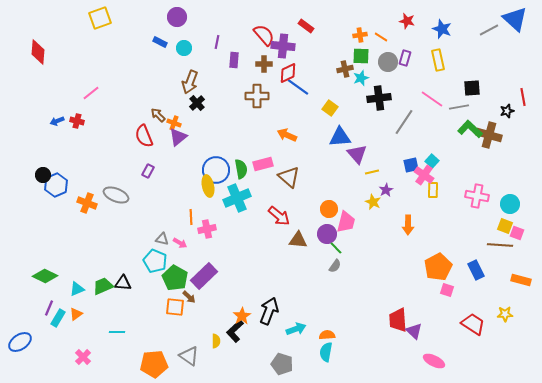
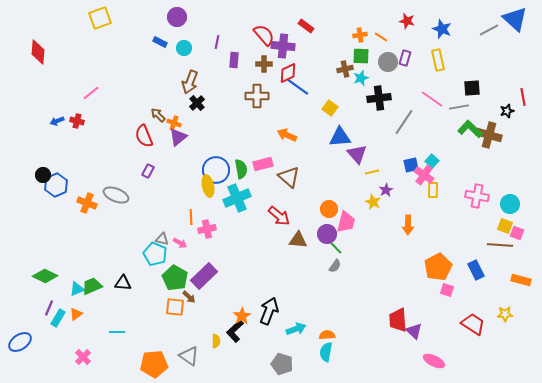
cyan pentagon at (155, 261): moved 7 px up
green trapezoid at (103, 286): moved 11 px left
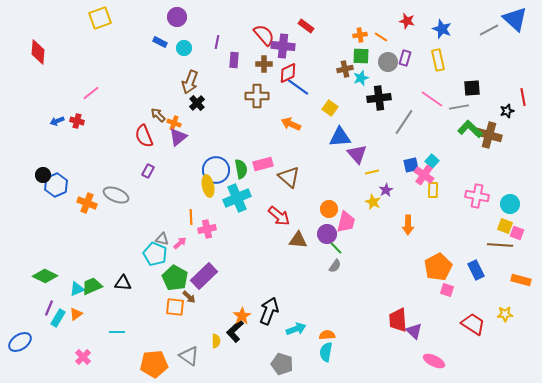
orange arrow at (287, 135): moved 4 px right, 11 px up
pink arrow at (180, 243): rotated 72 degrees counterclockwise
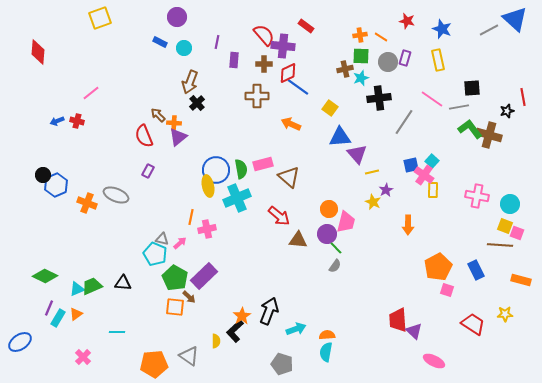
orange cross at (174, 123): rotated 16 degrees counterclockwise
green L-shape at (470, 129): rotated 10 degrees clockwise
orange line at (191, 217): rotated 14 degrees clockwise
